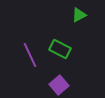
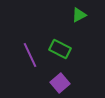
purple square: moved 1 px right, 2 px up
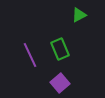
green rectangle: rotated 40 degrees clockwise
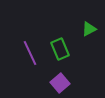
green triangle: moved 10 px right, 14 px down
purple line: moved 2 px up
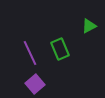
green triangle: moved 3 px up
purple square: moved 25 px left, 1 px down
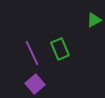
green triangle: moved 5 px right, 6 px up
purple line: moved 2 px right
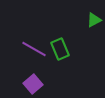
purple line: moved 2 px right, 4 px up; rotated 35 degrees counterclockwise
purple square: moved 2 px left
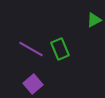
purple line: moved 3 px left
